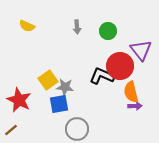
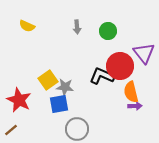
purple triangle: moved 3 px right, 3 px down
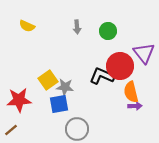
red star: rotated 30 degrees counterclockwise
